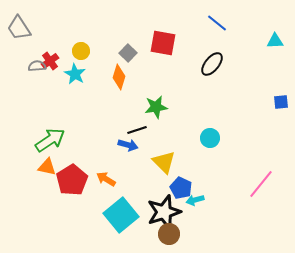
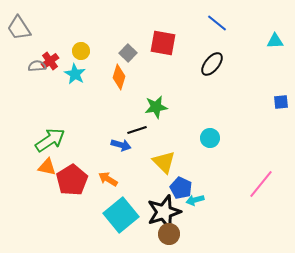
blue arrow: moved 7 px left
orange arrow: moved 2 px right
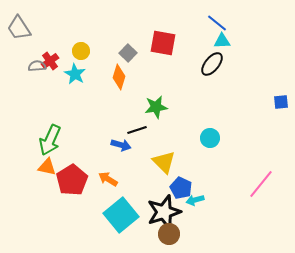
cyan triangle: moved 53 px left
green arrow: rotated 148 degrees clockwise
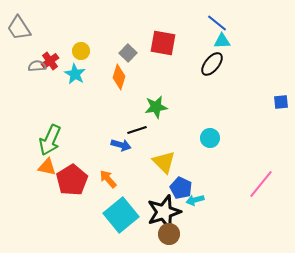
orange arrow: rotated 18 degrees clockwise
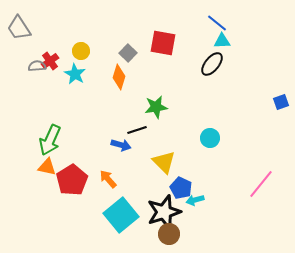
blue square: rotated 14 degrees counterclockwise
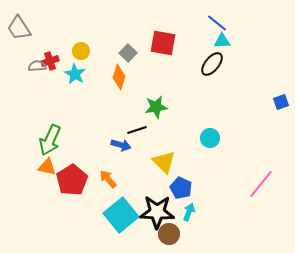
red cross: rotated 18 degrees clockwise
cyan arrow: moved 6 px left, 12 px down; rotated 126 degrees clockwise
black star: moved 7 px left; rotated 20 degrees clockwise
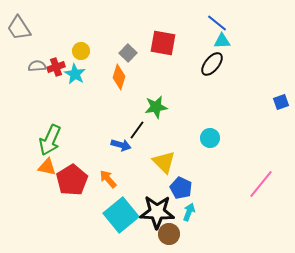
red cross: moved 6 px right, 6 px down
black line: rotated 36 degrees counterclockwise
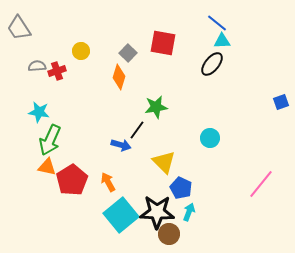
red cross: moved 1 px right, 4 px down
cyan star: moved 36 px left, 38 px down; rotated 20 degrees counterclockwise
orange arrow: moved 3 px down; rotated 12 degrees clockwise
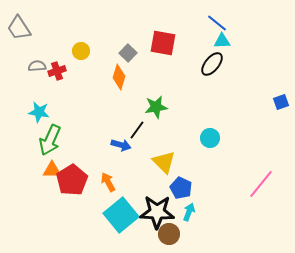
orange triangle: moved 5 px right, 3 px down; rotated 12 degrees counterclockwise
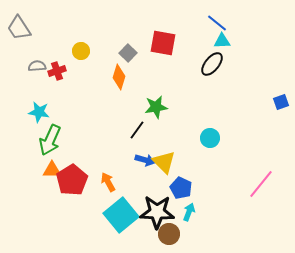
blue arrow: moved 24 px right, 15 px down
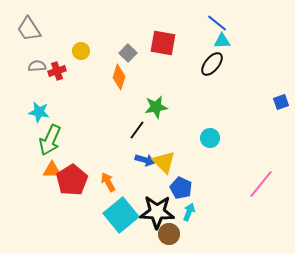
gray trapezoid: moved 10 px right, 1 px down
